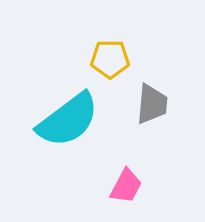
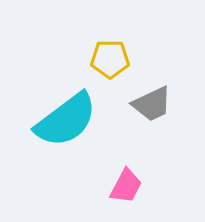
gray trapezoid: rotated 60 degrees clockwise
cyan semicircle: moved 2 px left
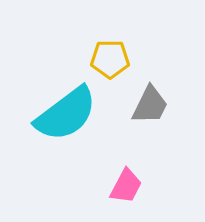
gray trapezoid: moved 2 px left, 1 px down; rotated 39 degrees counterclockwise
cyan semicircle: moved 6 px up
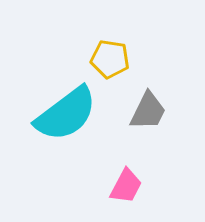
yellow pentagon: rotated 9 degrees clockwise
gray trapezoid: moved 2 px left, 6 px down
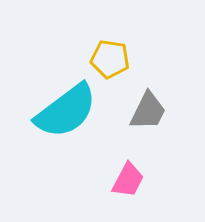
cyan semicircle: moved 3 px up
pink trapezoid: moved 2 px right, 6 px up
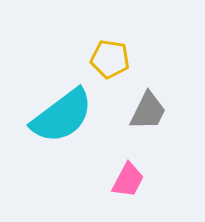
cyan semicircle: moved 4 px left, 5 px down
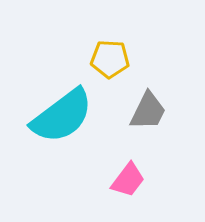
yellow pentagon: rotated 6 degrees counterclockwise
pink trapezoid: rotated 9 degrees clockwise
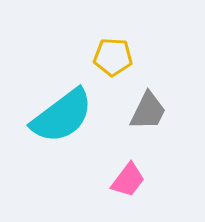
yellow pentagon: moved 3 px right, 2 px up
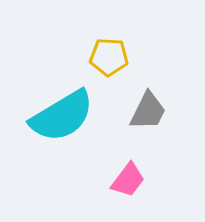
yellow pentagon: moved 4 px left
cyan semicircle: rotated 6 degrees clockwise
